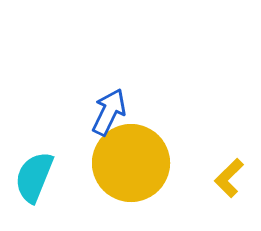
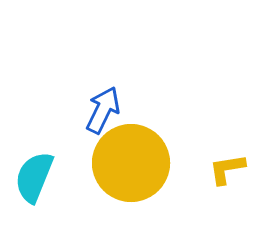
blue arrow: moved 6 px left, 2 px up
yellow L-shape: moved 2 px left, 9 px up; rotated 36 degrees clockwise
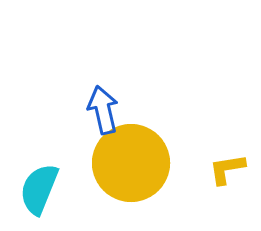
blue arrow: rotated 39 degrees counterclockwise
cyan semicircle: moved 5 px right, 12 px down
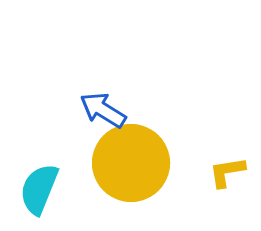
blue arrow: rotated 45 degrees counterclockwise
yellow L-shape: moved 3 px down
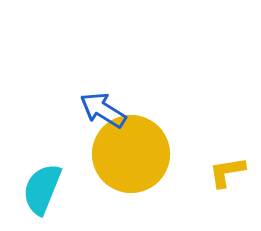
yellow circle: moved 9 px up
cyan semicircle: moved 3 px right
